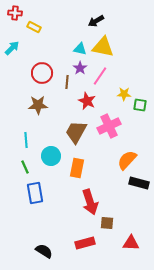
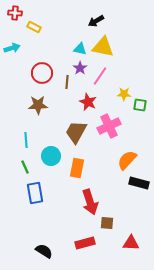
cyan arrow: rotated 28 degrees clockwise
red star: moved 1 px right, 1 px down
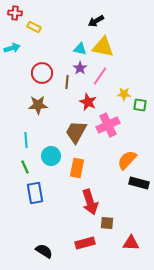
pink cross: moved 1 px left, 1 px up
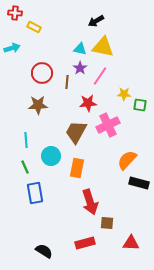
red star: moved 1 px down; rotated 30 degrees counterclockwise
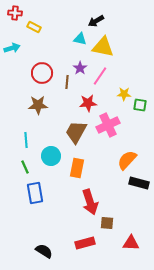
cyan triangle: moved 10 px up
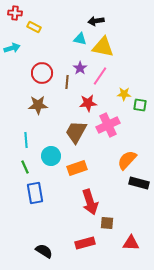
black arrow: rotated 21 degrees clockwise
orange rectangle: rotated 60 degrees clockwise
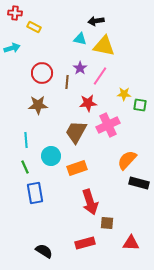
yellow triangle: moved 1 px right, 1 px up
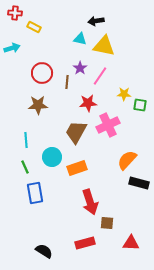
cyan circle: moved 1 px right, 1 px down
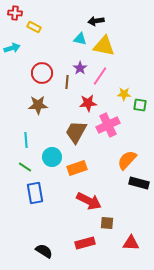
green line: rotated 32 degrees counterclockwise
red arrow: moved 1 px left, 1 px up; rotated 45 degrees counterclockwise
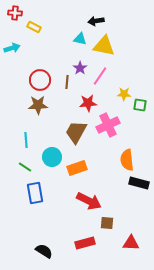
red circle: moved 2 px left, 7 px down
orange semicircle: rotated 50 degrees counterclockwise
